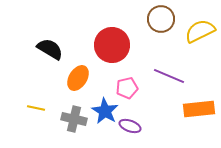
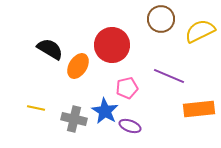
orange ellipse: moved 12 px up
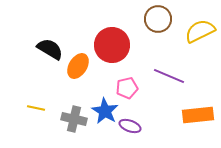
brown circle: moved 3 px left
orange rectangle: moved 1 px left, 6 px down
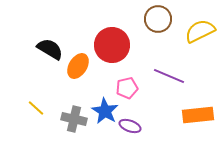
yellow line: rotated 30 degrees clockwise
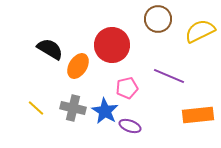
gray cross: moved 1 px left, 11 px up
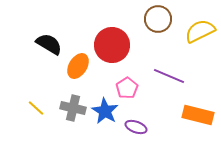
black semicircle: moved 1 px left, 5 px up
pink pentagon: rotated 20 degrees counterclockwise
orange rectangle: rotated 20 degrees clockwise
purple ellipse: moved 6 px right, 1 px down
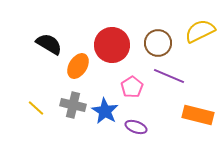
brown circle: moved 24 px down
pink pentagon: moved 5 px right, 1 px up
gray cross: moved 3 px up
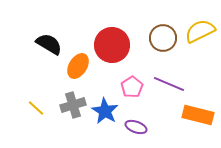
brown circle: moved 5 px right, 5 px up
purple line: moved 8 px down
gray cross: rotated 30 degrees counterclockwise
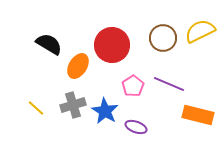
pink pentagon: moved 1 px right, 1 px up
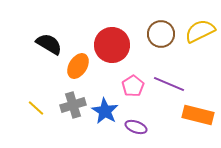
brown circle: moved 2 px left, 4 px up
